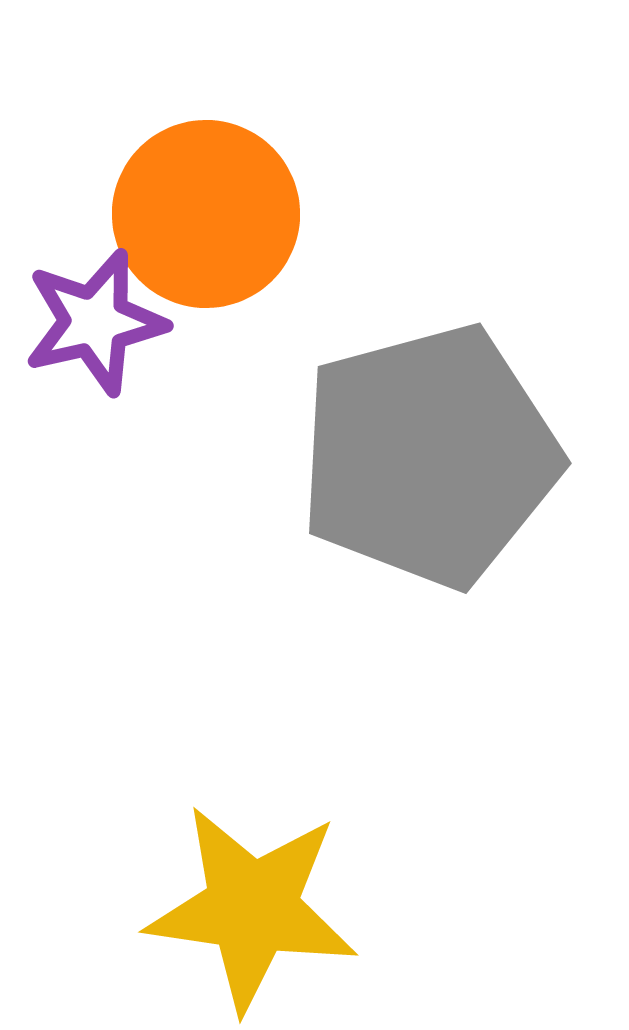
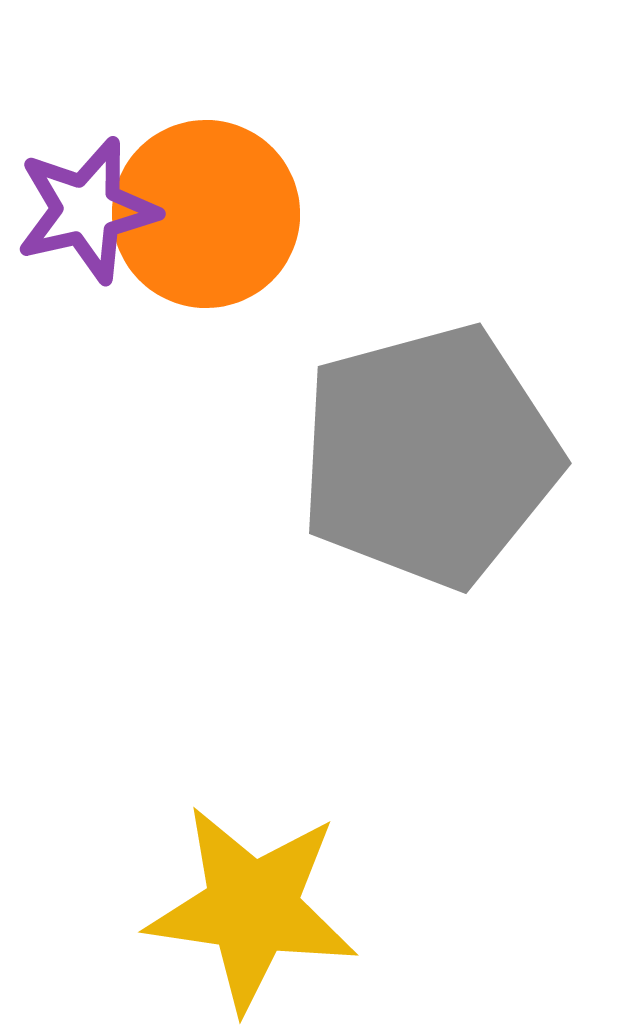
purple star: moved 8 px left, 112 px up
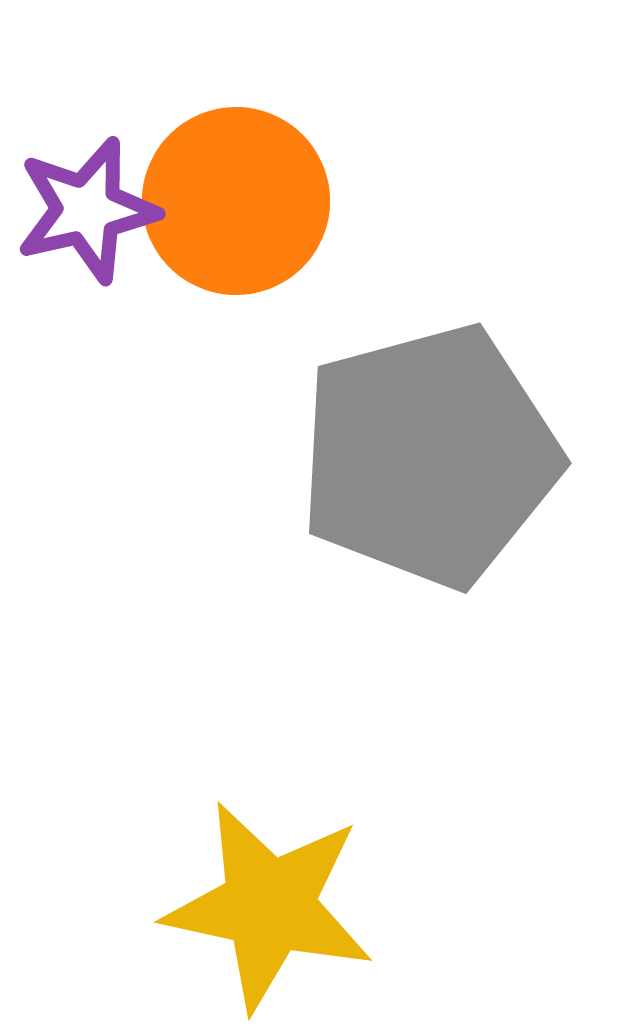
orange circle: moved 30 px right, 13 px up
yellow star: moved 17 px right, 2 px up; rotated 4 degrees clockwise
